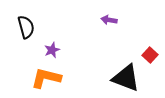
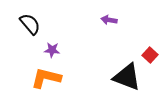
black semicircle: moved 4 px right, 3 px up; rotated 25 degrees counterclockwise
purple star: rotated 28 degrees clockwise
black triangle: moved 1 px right, 1 px up
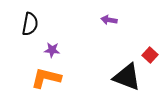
black semicircle: rotated 50 degrees clockwise
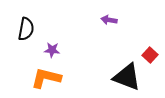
black semicircle: moved 4 px left, 5 px down
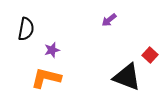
purple arrow: rotated 49 degrees counterclockwise
purple star: rotated 21 degrees counterclockwise
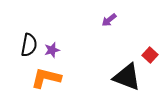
black semicircle: moved 3 px right, 16 px down
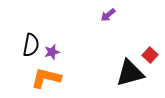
purple arrow: moved 1 px left, 5 px up
black semicircle: moved 2 px right
purple star: moved 2 px down
black triangle: moved 3 px right, 4 px up; rotated 36 degrees counterclockwise
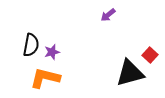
orange L-shape: moved 1 px left
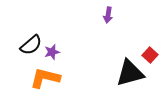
purple arrow: rotated 42 degrees counterclockwise
black semicircle: rotated 40 degrees clockwise
